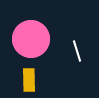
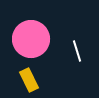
yellow rectangle: rotated 25 degrees counterclockwise
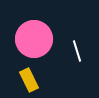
pink circle: moved 3 px right
